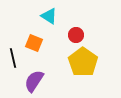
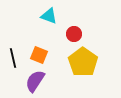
cyan triangle: rotated 12 degrees counterclockwise
red circle: moved 2 px left, 1 px up
orange square: moved 5 px right, 12 px down
purple semicircle: moved 1 px right
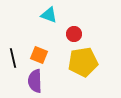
cyan triangle: moved 1 px up
yellow pentagon: rotated 28 degrees clockwise
purple semicircle: rotated 35 degrees counterclockwise
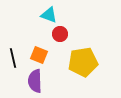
red circle: moved 14 px left
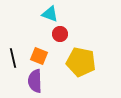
cyan triangle: moved 1 px right, 1 px up
orange square: moved 1 px down
yellow pentagon: moved 2 px left; rotated 20 degrees clockwise
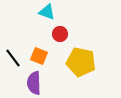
cyan triangle: moved 3 px left, 2 px up
black line: rotated 24 degrees counterclockwise
purple semicircle: moved 1 px left, 2 px down
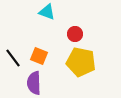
red circle: moved 15 px right
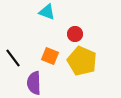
orange square: moved 11 px right
yellow pentagon: moved 1 px right, 1 px up; rotated 12 degrees clockwise
